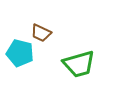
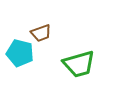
brown trapezoid: rotated 45 degrees counterclockwise
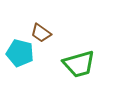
brown trapezoid: rotated 55 degrees clockwise
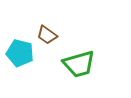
brown trapezoid: moved 6 px right, 2 px down
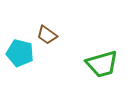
green trapezoid: moved 23 px right
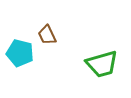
brown trapezoid: rotated 30 degrees clockwise
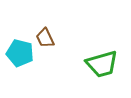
brown trapezoid: moved 2 px left, 3 px down
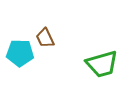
cyan pentagon: rotated 12 degrees counterclockwise
